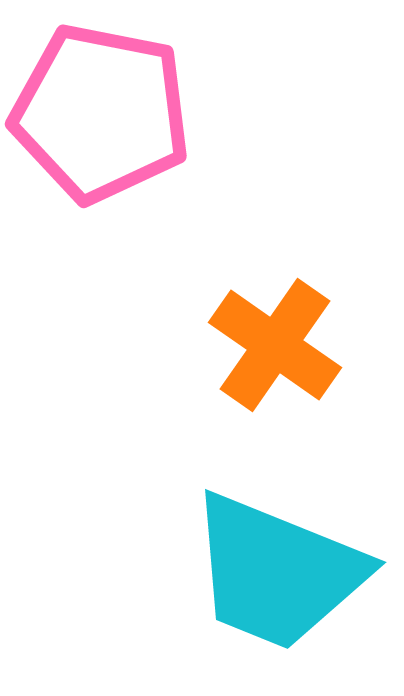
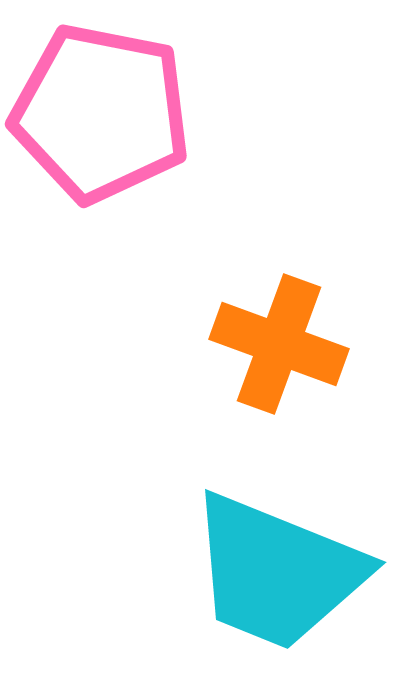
orange cross: moved 4 px right, 1 px up; rotated 15 degrees counterclockwise
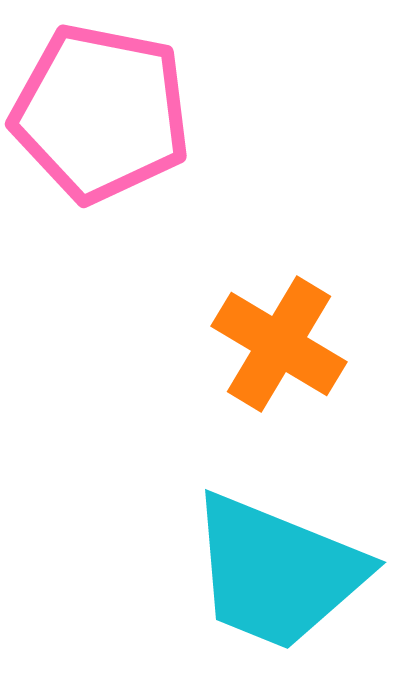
orange cross: rotated 11 degrees clockwise
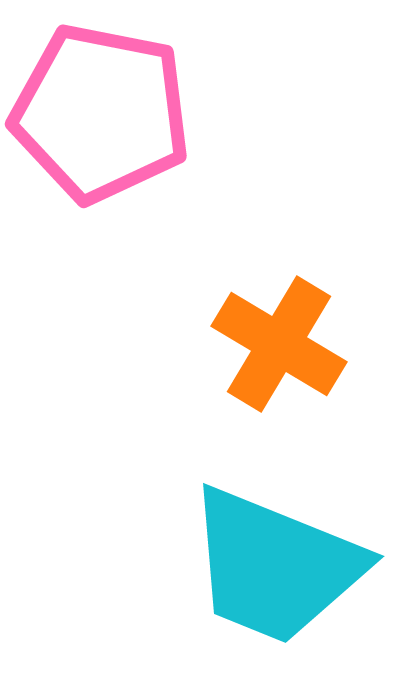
cyan trapezoid: moved 2 px left, 6 px up
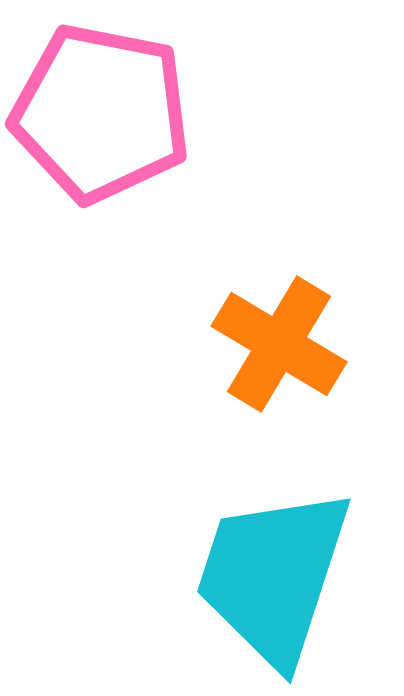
cyan trapezoid: moved 2 px left, 10 px down; rotated 86 degrees clockwise
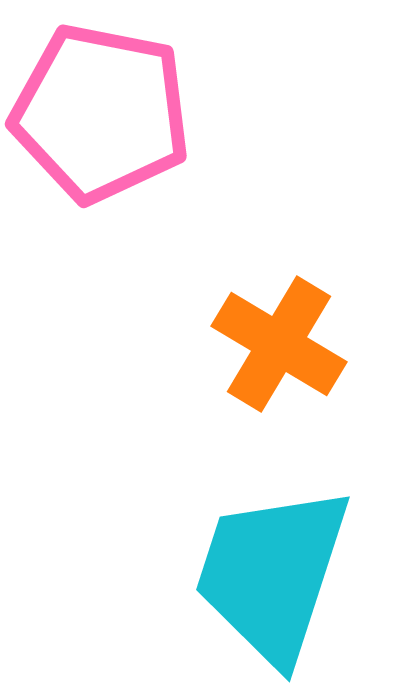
cyan trapezoid: moved 1 px left, 2 px up
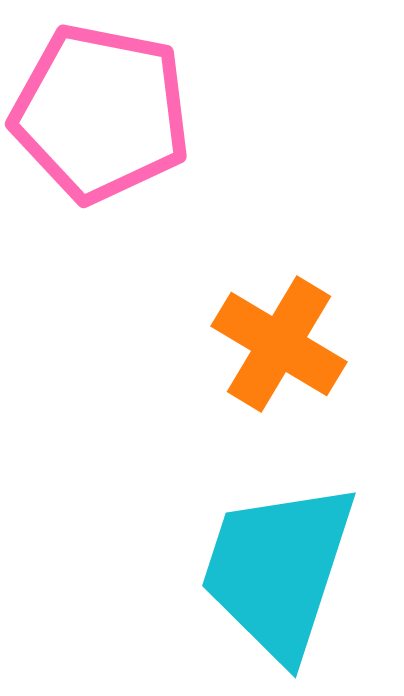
cyan trapezoid: moved 6 px right, 4 px up
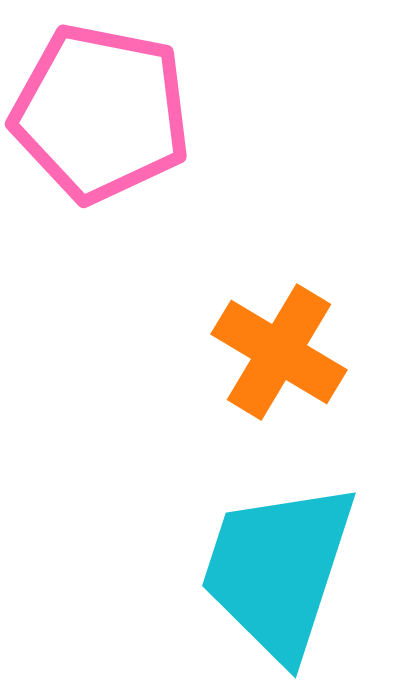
orange cross: moved 8 px down
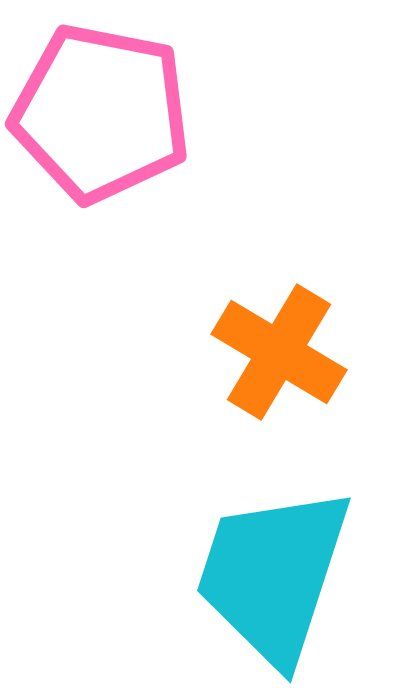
cyan trapezoid: moved 5 px left, 5 px down
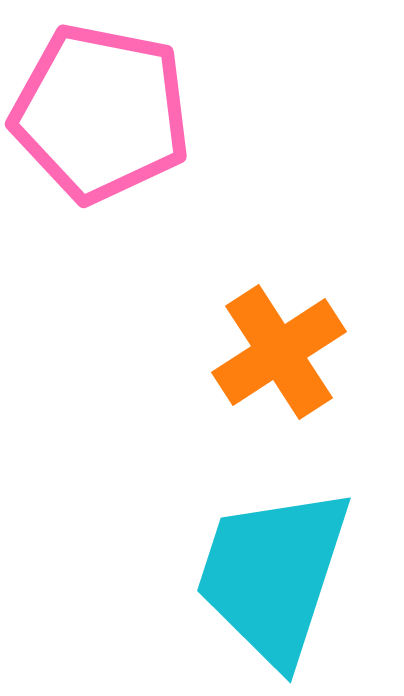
orange cross: rotated 26 degrees clockwise
